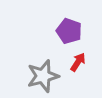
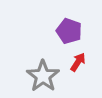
gray star: rotated 20 degrees counterclockwise
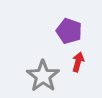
red arrow: rotated 18 degrees counterclockwise
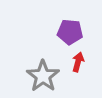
purple pentagon: moved 1 px right, 1 px down; rotated 15 degrees counterclockwise
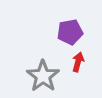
purple pentagon: rotated 15 degrees counterclockwise
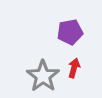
red arrow: moved 4 px left, 6 px down
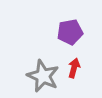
gray star: rotated 12 degrees counterclockwise
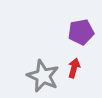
purple pentagon: moved 11 px right
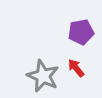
red arrow: moved 2 px right; rotated 54 degrees counterclockwise
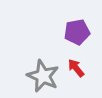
purple pentagon: moved 4 px left
